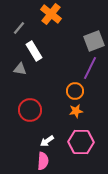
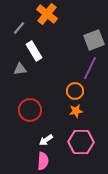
orange cross: moved 4 px left
gray square: moved 1 px up
gray triangle: rotated 16 degrees counterclockwise
white arrow: moved 1 px left, 1 px up
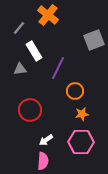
orange cross: moved 1 px right, 1 px down
purple line: moved 32 px left
orange star: moved 6 px right, 3 px down
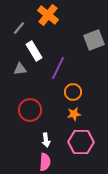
orange circle: moved 2 px left, 1 px down
orange star: moved 8 px left
white arrow: rotated 64 degrees counterclockwise
pink semicircle: moved 2 px right, 1 px down
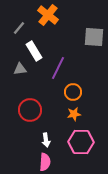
gray square: moved 3 px up; rotated 25 degrees clockwise
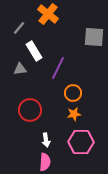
orange cross: moved 1 px up
orange circle: moved 1 px down
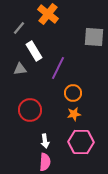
white arrow: moved 1 px left, 1 px down
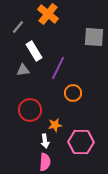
gray line: moved 1 px left, 1 px up
gray triangle: moved 3 px right, 1 px down
orange star: moved 19 px left, 11 px down
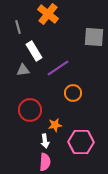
gray line: rotated 56 degrees counterclockwise
purple line: rotated 30 degrees clockwise
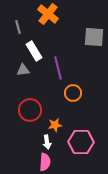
purple line: rotated 70 degrees counterclockwise
white arrow: moved 2 px right, 1 px down
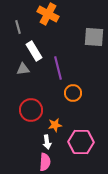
orange cross: rotated 10 degrees counterclockwise
gray triangle: moved 1 px up
red circle: moved 1 px right
